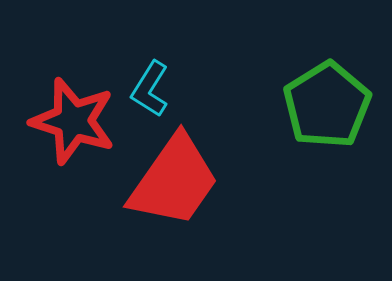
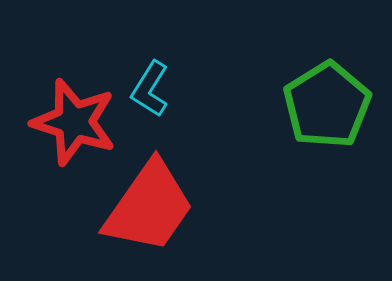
red star: moved 1 px right, 1 px down
red trapezoid: moved 25 px left, 26 px down
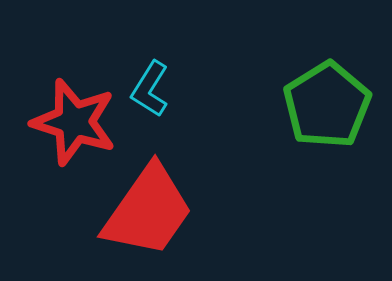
red trapezoid: moved 1 px left, 4 px down
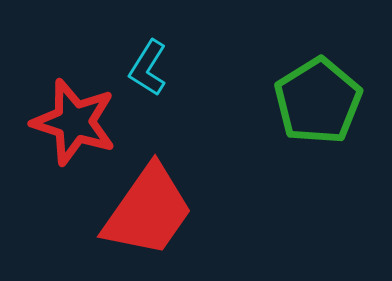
cyan L-shape: moved 2 px left, 21 px up
green pentagon: moved 9 px left, 4 px up
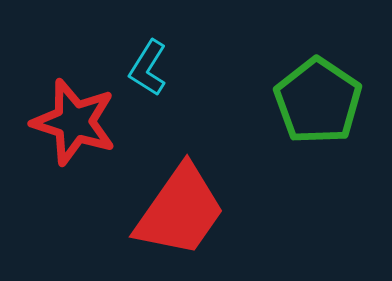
green pentagon: rotated 6 degrees counterclockwise
red trapezoid: moved 32 px right
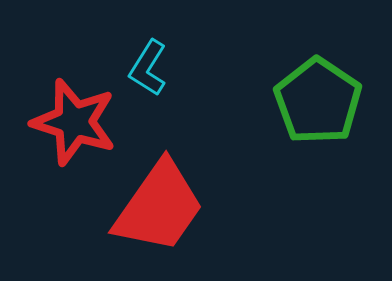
red trapezoid: moved 21 px left, 4 px up
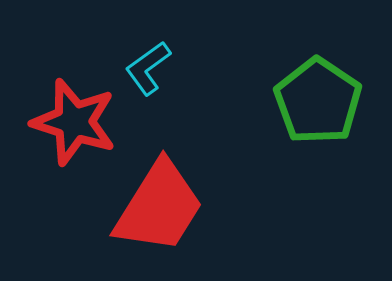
cyan L-shape: rotated 22 degrees clockwise
red trapezoid: rotated 3 degrees counterclockwise
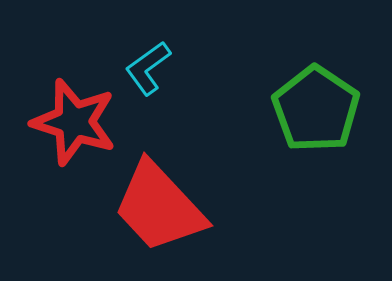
green pentagon: moved 2 px left, 8 px down
red trapezoid: rotated 105 degrees clockwise
